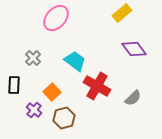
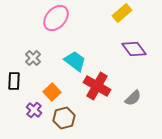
black rectangle: moved 4 px up
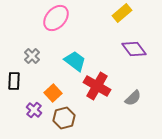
gray cross: moved 1 px left, 2 px up
orange square: moved 1 px right, 1 px down
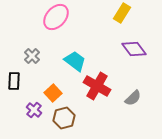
yellow rectangle: rotated 18 degrees counterclockwise
pink ellipse: moved 1 px up
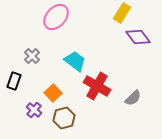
purple diamond: moved 4 px right, 12 px up
black rectangle: rotated 18 degrees clockwise
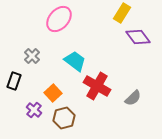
pink ellipse: moved 3 px right, 2 px down
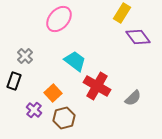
gray cross: moved 7 px left
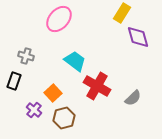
purple diamond: rotated 20 degrees clockwise
gray cross: moved 1 px right; rotated 28 degrees counterclockwise
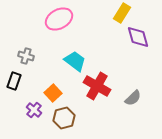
pink ellipse: rotated 20 degrees clockwise
